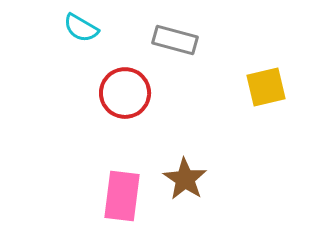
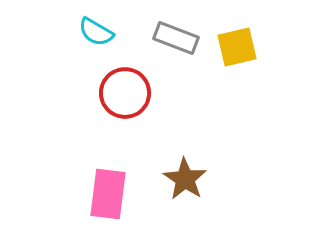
cyan semicircle: moved 15 px right, 4 px down
gray rectangle: moved 1 px right, 2 px up; rotated 6 degrees clockwise
yellow square: moved 29 px left, 40 px up
pink rectangle: moved 14 px left, 2 px up
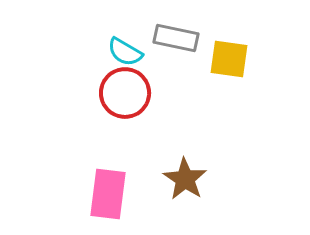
cyan semicircle: moved 29 px right, 20 px down
gray rectangle: rotated 9 degrees counterclockwise
yellow square: moved 8 px left, 12 px down; rotated 21 degrees clockwise
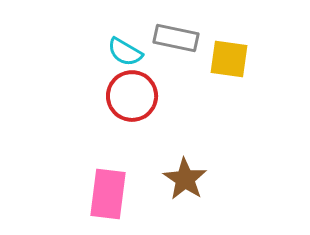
red circle: moved 7 px right, 3 px down
